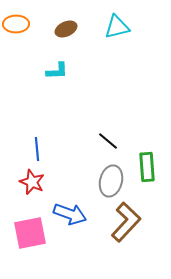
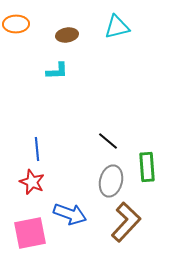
brown ellipse: moved 1 px right, 6 px down; rotated 15 degrees clockwise
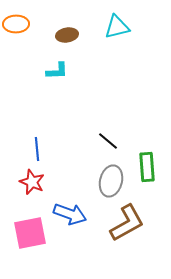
brown L-shape: moved 1 px right, 1 px down; rotated 18 degrees clockwise
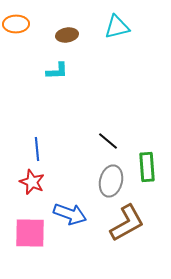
pink square: rotated 12 degrees clockwise
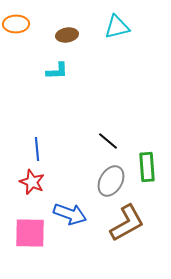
gray ellipse: rotated 16 degrees clockwise
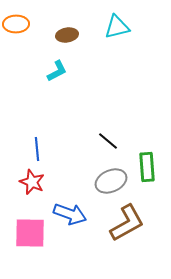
cyan L-shape: rotated 25 degrees counterclockwise
gray ellipse: rotated 36 degrees clockwise
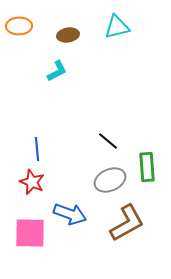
orange ellipse: moved 3 px right, 2 px down
brown ellipse: moved 1 px right
gray ellipse: moved 1 px left, 1 px up
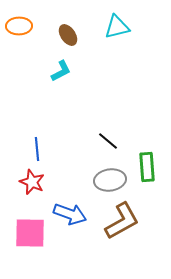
brown ellipse: rotated 65 degrees clockwise
cyan L-shape: moved 4 px right
gray ellipse: rotated 16 degrees clockwise
brown L-shape: moved 5 px left, 2 px up
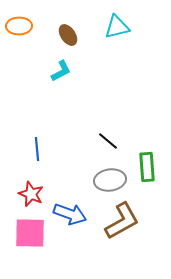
red star: moved 1 px left, 12 px down
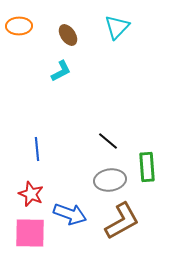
cyan triangle: rotated 32 degrees counterclockwise
